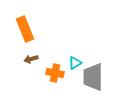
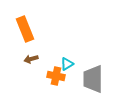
cyan triangle: moved 8 px left, 1 px down
orange cross: moved 1 px right, 3 px down
gray trapezoid: moved 2 px down
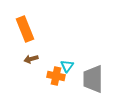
cyan triangle: moved 2 px down; rotated 24 degrees counterclockwise
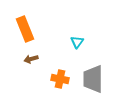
cyan triangle: moved 10 px right, 24 px up
orange cross: moved 4 px right, 3 px down
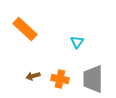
orange rectangle: rotated 25 degrees counterclockwise
brown arrow: moved 2 px right, 17 px down
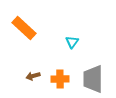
orange rectangle: moved 1 px left, 1 px up
cyan triangle: moved 5 px left
orange cross: rotated 12 degrees counterclockwise
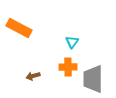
orange rectangle: moved 5 px left; rotated 15 degrees counterclockwise
orange cross: moved 8 px right, 12 px up
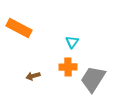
gray trapezoid: rotated 32 degrees clockwise
